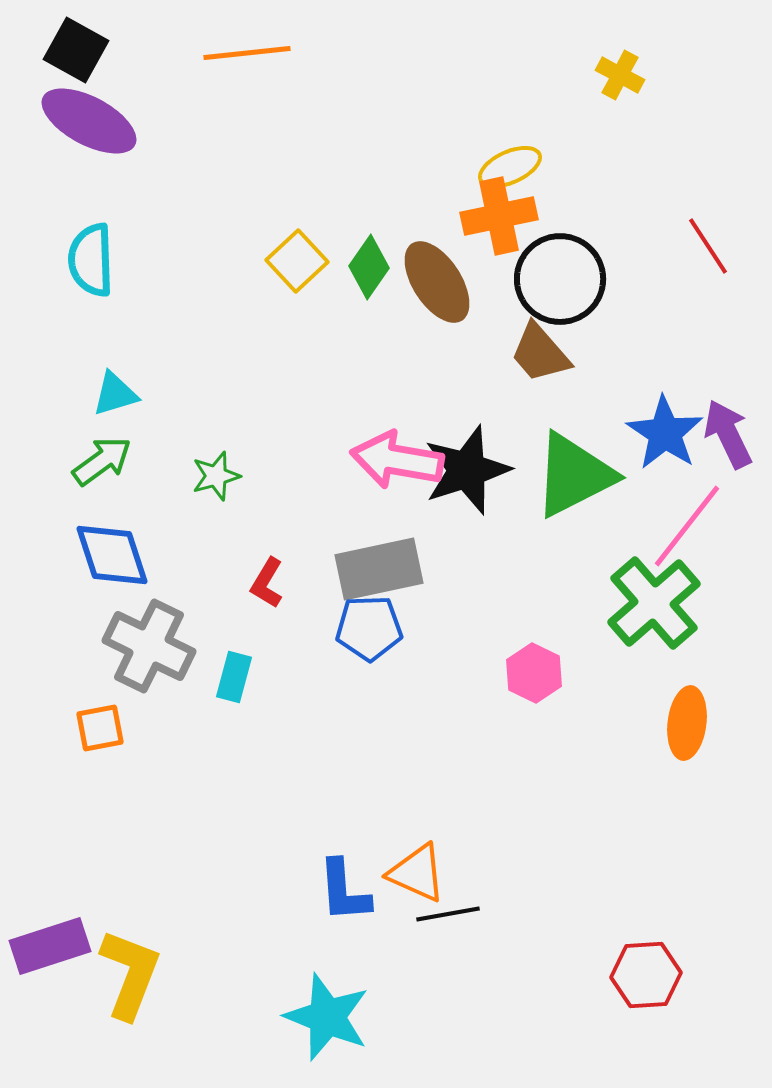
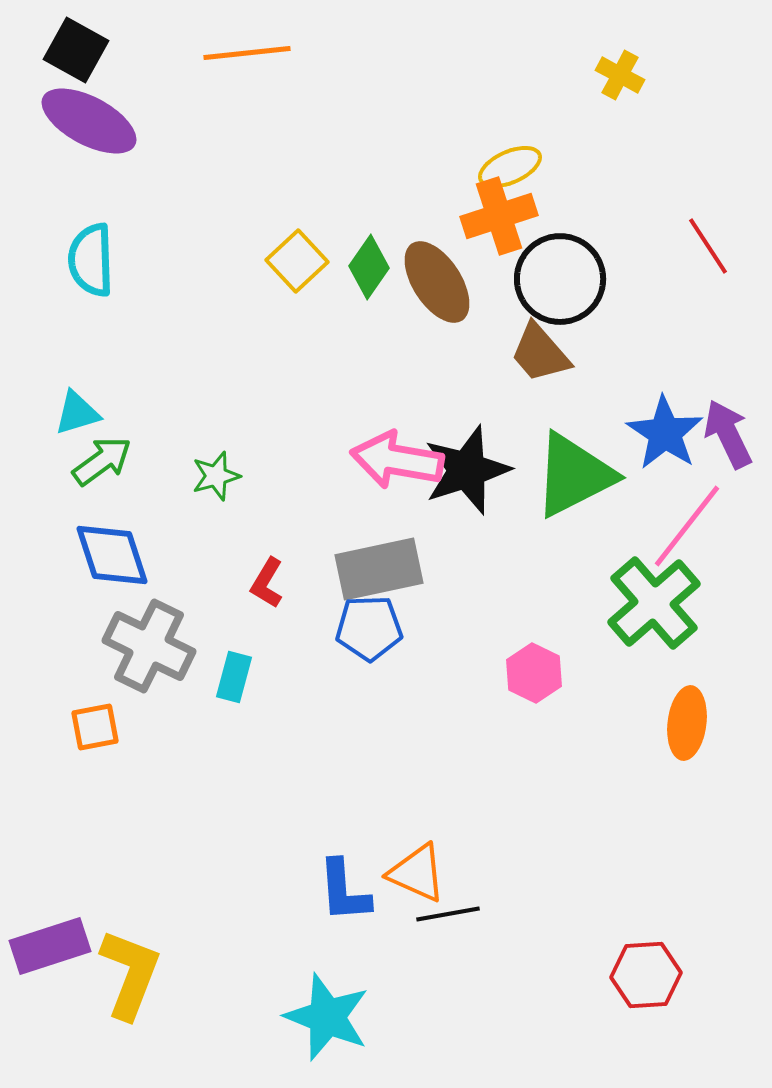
orange cross: rotated 6 degrees counterclockwise
cyan triangle: moved 38 px left, 19 px down
orange square: moved 5 px left, 1 px up
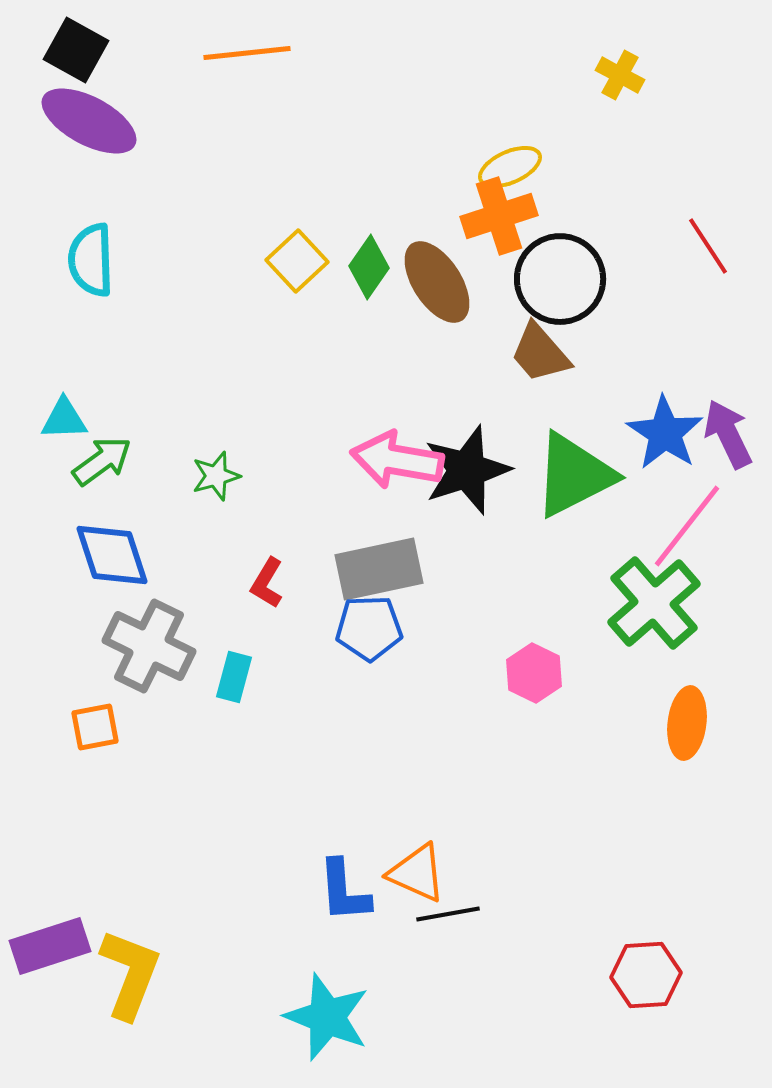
cyan triangle: moved 13 px left, 6 px down; rotated 15 degrees clockwise
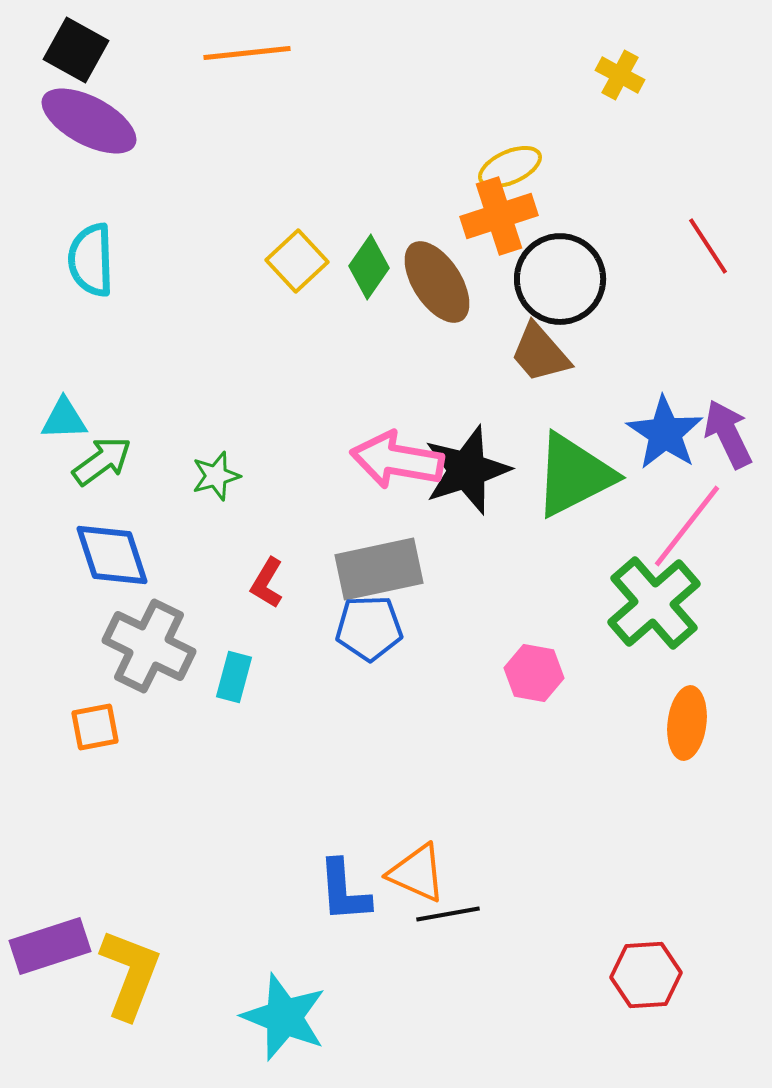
pink hexagon: rotated 16 degrees counterclockwise
cyan star: moved 43 px left
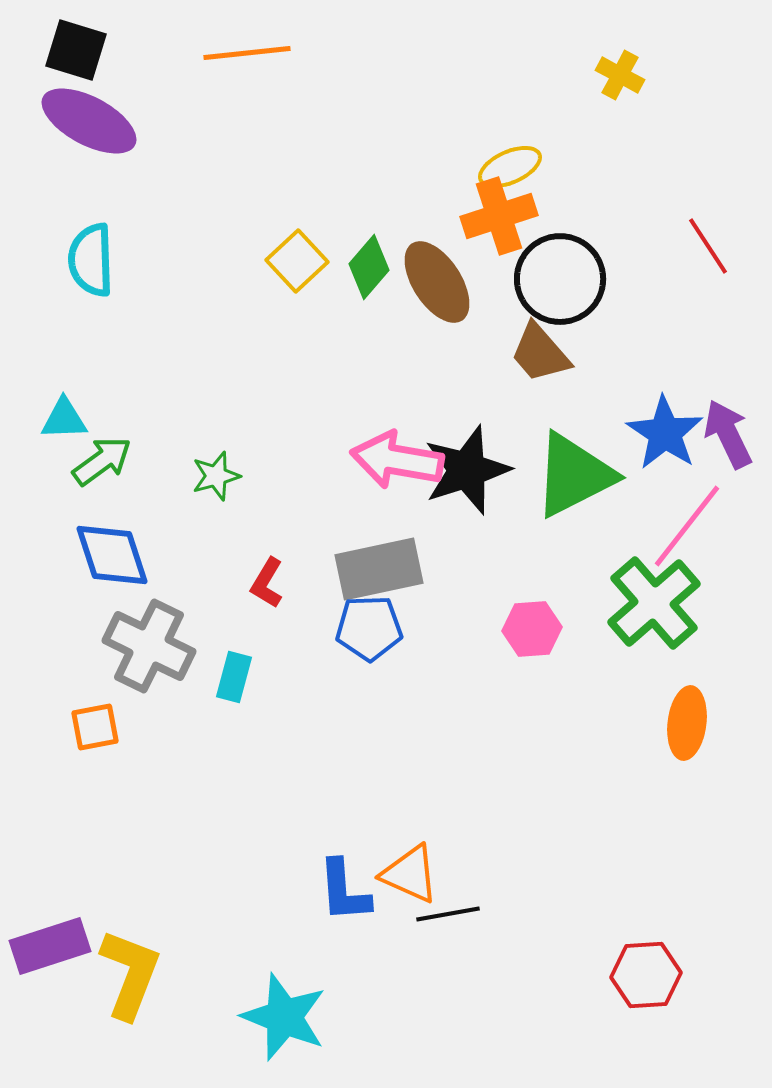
black square: rotated 12 degrees counterclockwise
green diamond: rotated 6 degrees clockwise
pink hexagon: moved 2 px left, 44 px up; rotated 14 degrees counterclockwise
orange triangle: moved 7 px left, 1 px down
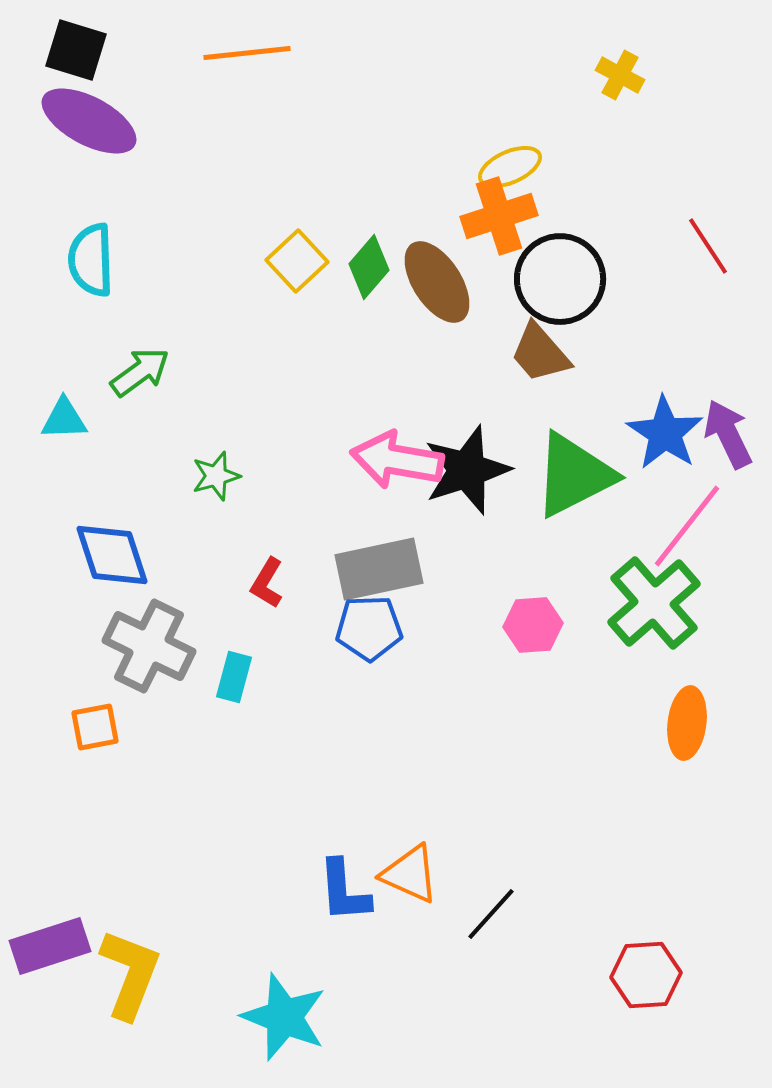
green arrow: moved 38 px right, 89 px up
pink hexagon: moved 1 px right, 4 px up
black line: moved 43 px right; rotated 38 degrees counterclockwise
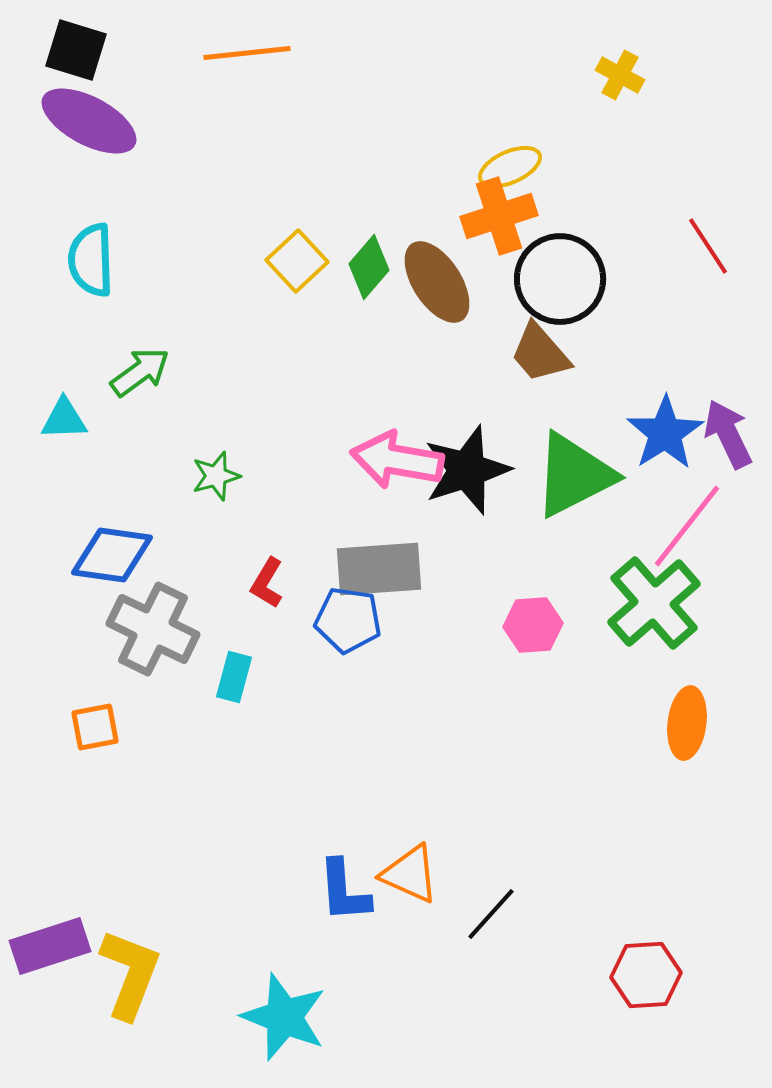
blue star: rotated 6 degrees clockwise
blue diamond: rotated 64 degrees counterclockwise
gray rectangle: rotated 8 degrees clockwise
blue pentagon: moved 21 px left, 8 px up; rotated 10 degrees clockwise
gray cross: moved 4 px right, 17 px up
